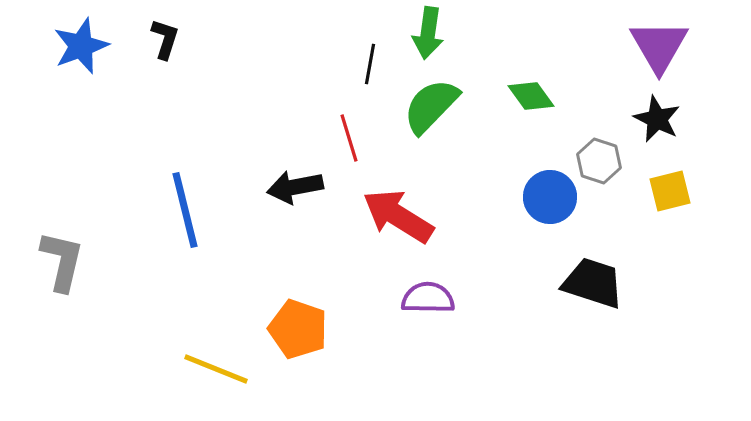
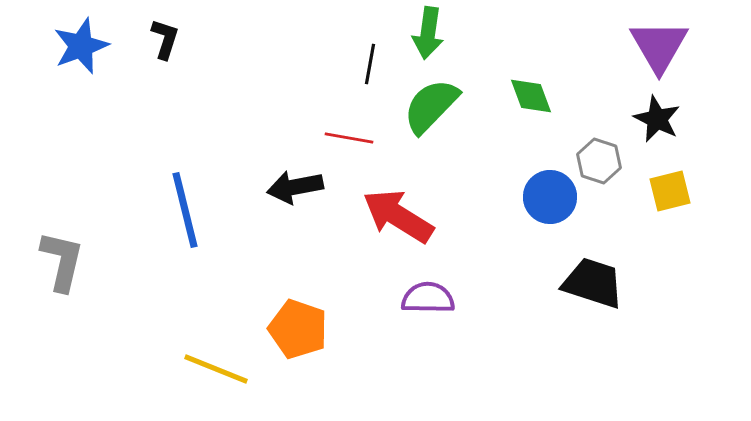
green diamond: rotated 15 degrees clockwise
red line: rotated 63 degrees counterclockwise
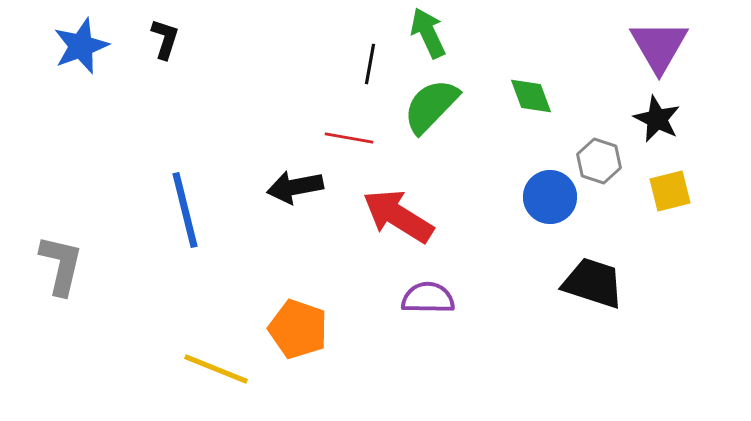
green arrow: rotated 147 degrees clockwise
gray L-shape: moved 1 px left, 4 px down
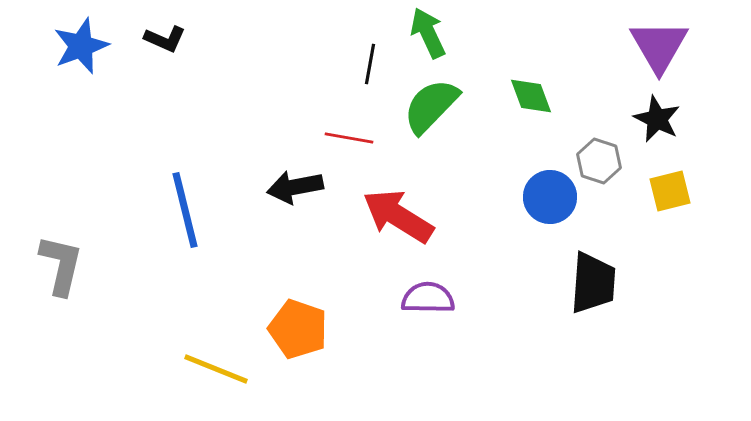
black L-shape: rotated 96 degrees clockwise
black trapezoid: rotated 76 degrees clockwise
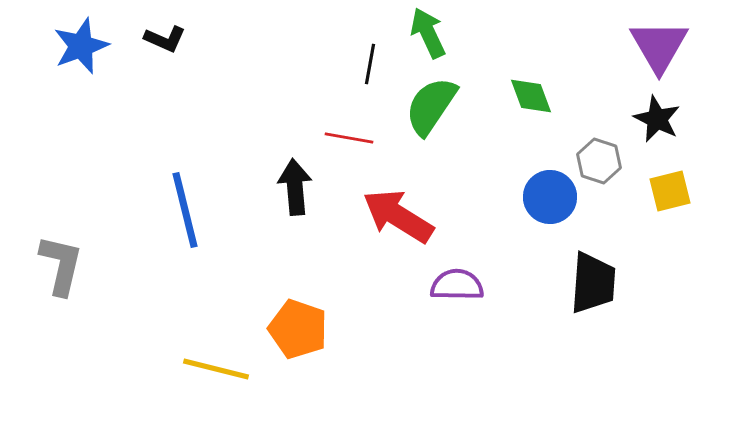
green semicircle: rotated 10 degrees counterclockwise
black arrow: rotated 96 degrees clockwise
purple semicircle: moved 29 px right, 13 px up
yellow line: rotated 8 degrees counterclockwise
